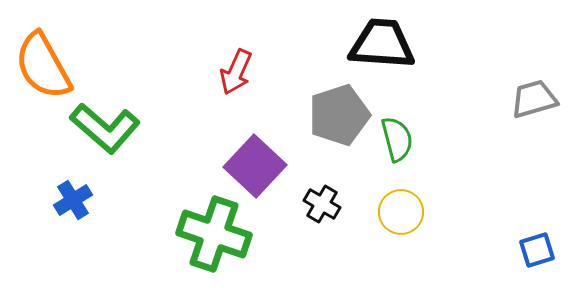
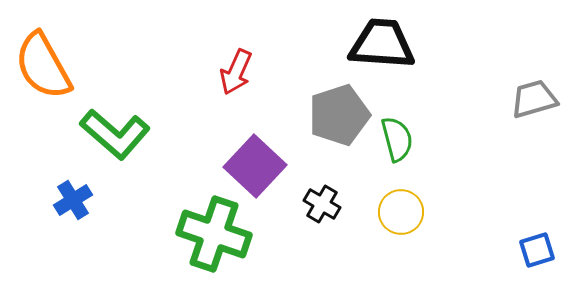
green L-shape: moved 10 px right, 6 px down
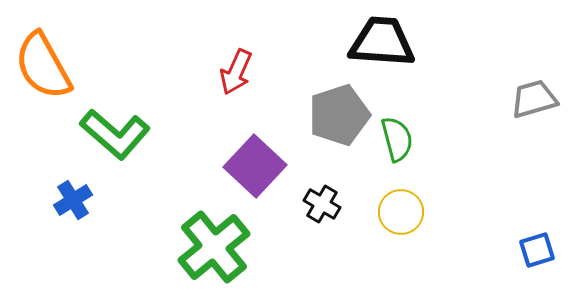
black trapezoid: moved 2 px up
green cross: moved 13 px down; rotated 32 degrees clockwise
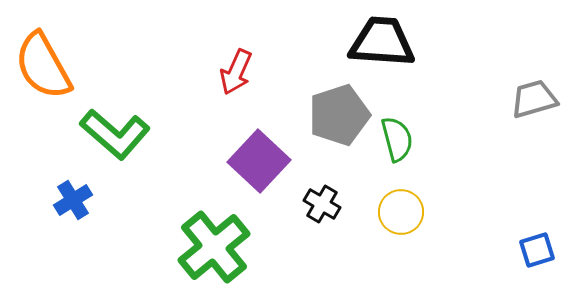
purple square: moved 4 px right, 5 px up
